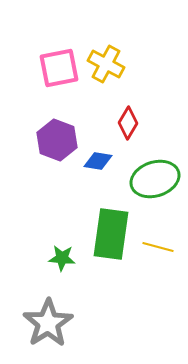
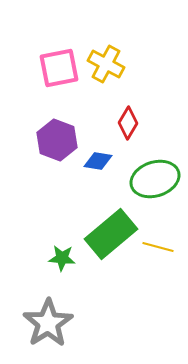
green rectangle: rotated 42 degrees clockwise
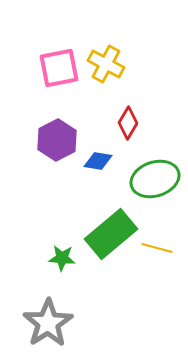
purple hexagon: rotated 12 degrees clockwise
yellow line: moved 1 px left, 1 px down
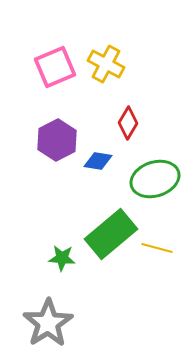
pink square: moved 4 px left, 1 px up; rotated 12 degrees counterclockwise
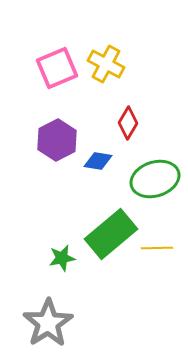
pink square: moved 2 px right, 1 px down
yellow line: rotated 16 degrees counterclockwise
green star: rotated 16 degrees counterclockwise
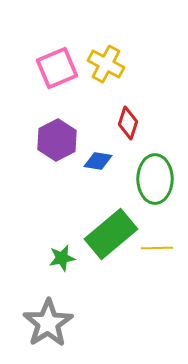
red diamond: rotated 12 degrees counterclockwise
green ellipse: rotated 72 degrees counterclockwise
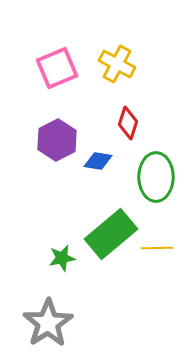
yellow cross: moved 11 px right
green ellipse: moved 1 px right, 2 px up
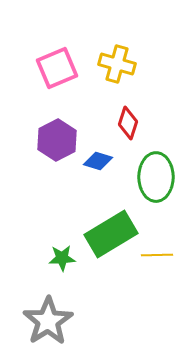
yellow cross: rotated 12 degrees counterclockwise
blue diamond: rotated 8 degrees clockwise
green rectangle: rotated 9 degrees clockwise
yellow line: moved 7 px down
green star: rotated 8 degrees clockwise
gray star: moved 2 px up
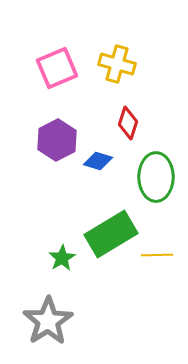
green star: rotated 28 degrees counterclockwise
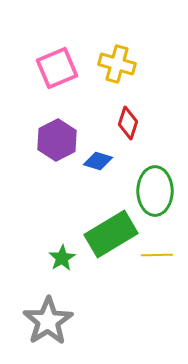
green ellipse: moved 1 px left, 14 px down
